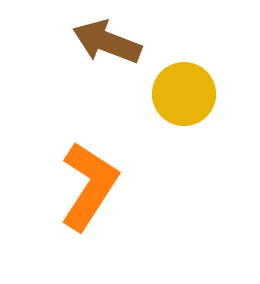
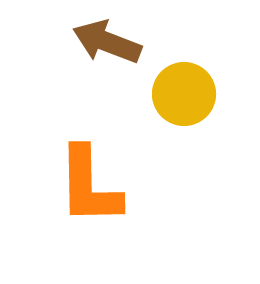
orange L-shape: rotated 146 degrees clockwise
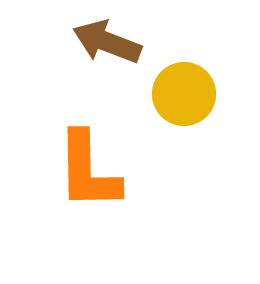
orange L-shape: moved 1 px left, 15 px up
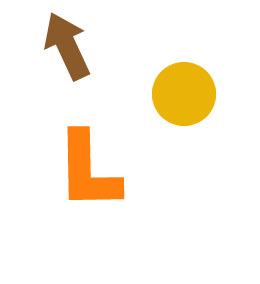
brown arrow: moved 40 px left, 4 px down; rotated 44 degrees clockwise
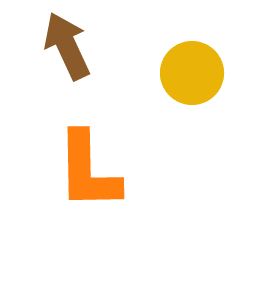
yellow circle: moved 8 px right, 21 px up
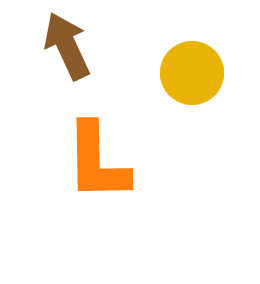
orange L-shape: moved 9 px right, 9 px up
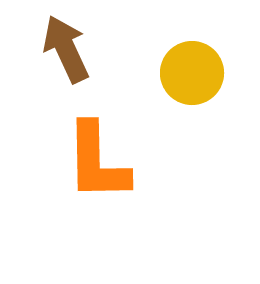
brown arrow: moved 1 px left, 3 px down
